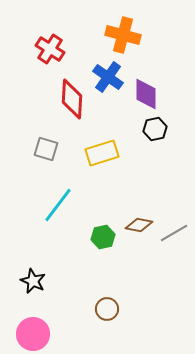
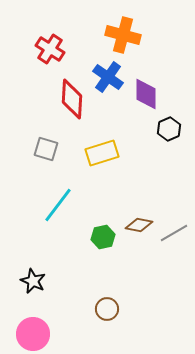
black hexagon: moved 14 px right; rotated 10 degrees counterclockwise
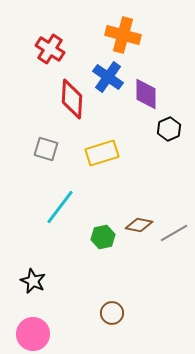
cyan line: moved 2 px right, 2 px down
brown circle: moved 5 px right, 4 px down
